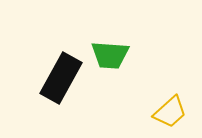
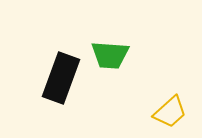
black rectangle: rotated 9 degrees counterclockwise
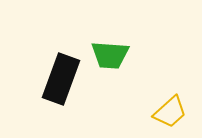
black rectangle: moved 1 px down
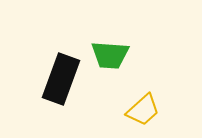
yellow trapezoid: moved 27 px left, 2 px up
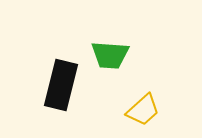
black rectangle: moved 6 px down; rotated 6 degrees counterclockwise
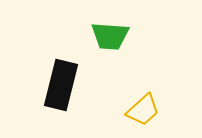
green trapezoid: moved 19 px up
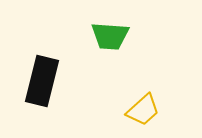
black rectangle: moved 19 px left, 4 px up
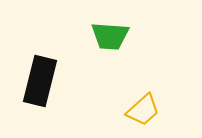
black rectangle: moved 2 px left
